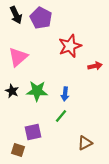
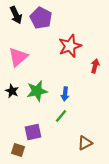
red arrow: rotated 64 degrees counterclockwise
green star: rotated 15 degrees counterclockwise
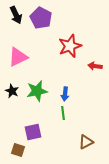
pink triangle: rotated 15 degrees clockwise
red arrow: rotated 96 degrees counterclockwise
green line: moved 2 px right, 3 px up; rotated 48 degrees counterclockwise
brown triangle: moved 1 px right, 1 px up
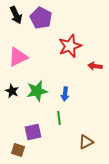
green line: moved 4 px left, 5 px down
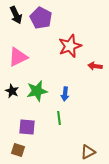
purple square: moved 6 px left, 5 px up; rotated 18 degrees clockwise
brown triangle: moved 2 px right, 10 px down
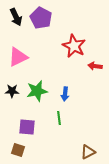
black arrow: moved 2 px down
red star: moved 4 px right; rotated 25 degrees counterclockwise
black star: rotated 24 degrees counterclockwise
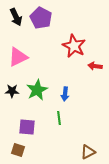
green star: moved 1 px up; rotated 15 degrees counterclockwise
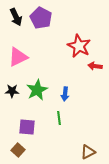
red star: moved 5 px right
brown square: rotated 24 degrees clockwise
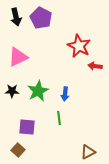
black arrow: rotated 12 degrees clockwise
green star: moved 1 px right, 1 px down
